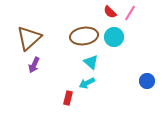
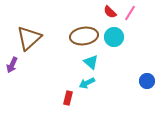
purple arrow: moved 22 px left
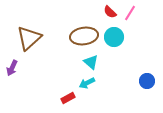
purple arrow: moved 3 px down
red rectangle: rotated 48 degrees clockwise
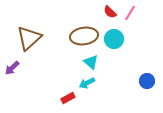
cyan circle: moved 2 px down
purple arrow: rotated 21 degrees clockwise
